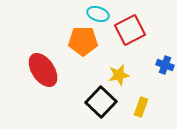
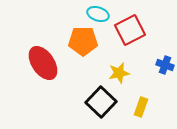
red ellipse: moved 7 px up
yellow star: moved 2 px up
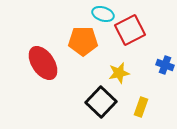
cyan ellipse: moved 5 px right
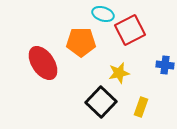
orange pentagon: moved 2 px left, 1 px down
blue cross: rotated 12 degrees counterclockwise
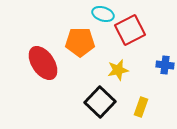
orange pentagon: moved 1 px left
yellow star: moved 1 px left, 3 px up
black square: moved 1 px left
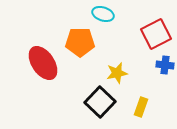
red square: moved 26 px right, 4 px down
yellow star: moved 1 px left, 3 px down
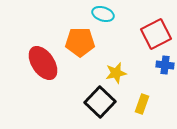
yellow star: moved 1 px left
yellow rectangle: moved 1 px right, 3 px up
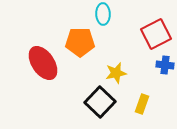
cyan ellipse: rotated 70 degrees clockwise
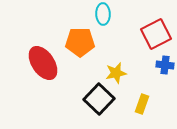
black square: moved 1 px left, 3 px up
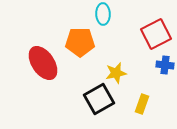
black square: rotated 16 degrees clockwise
